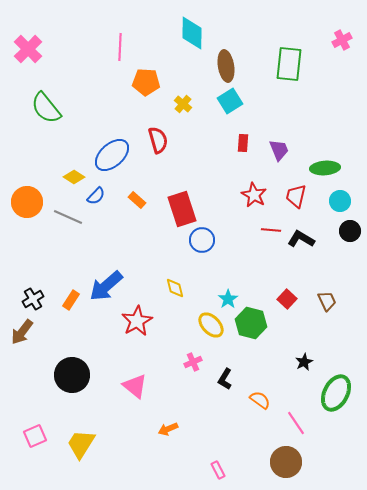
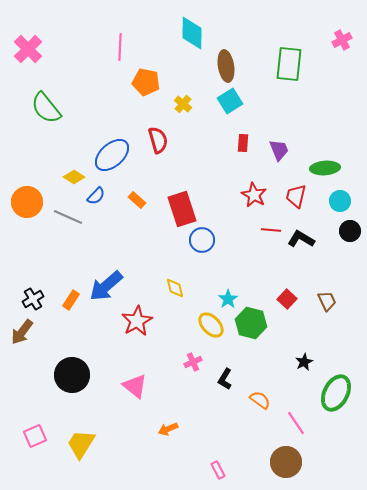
orange pentagon at (146, 82): rotated 8 degrees clockwise
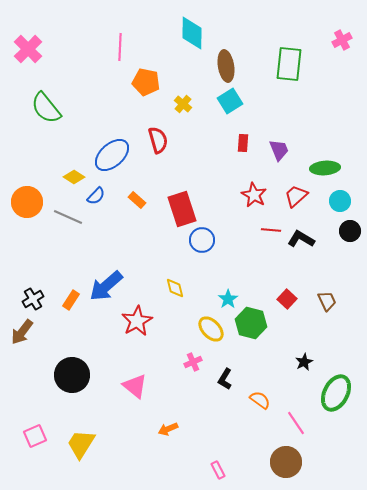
red trapezoid at (296, 196): rotated 35 degrees clockwise
yellow ellipse at (211, 325): moved 4 px down
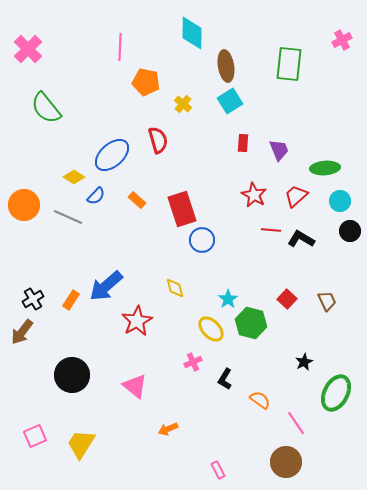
orange circle at (27, 202): moved 3 px left, 3 px down
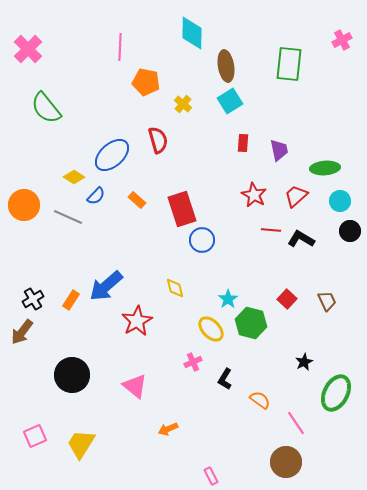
purple trapezoid at (279, 150): rotated 10 degrees clockwise
pink rectangle at (218, 470): moved 7 px left, 6 px down
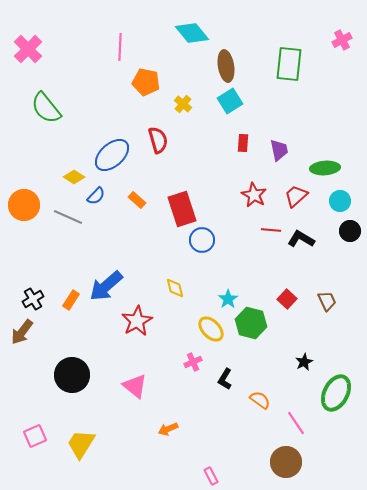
cyan diamond at (192, 33): rotated 40 degrees counterclockwise
